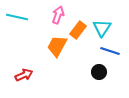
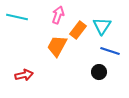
cyan triangle: moved 2 px up
red arrow: rotated 12 degrees clockwise
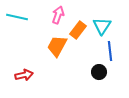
blue line: rotated 66 degrees clockwise
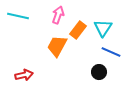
cyan line: moved 1 px right, 1 px up
cyan triangle: moved 1 px right, 2 px down
blue line: moved 1 px right, 1 px down; rotated 60 degrees counterclockwise
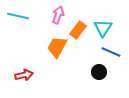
orange trapezoid: moved 1 px down
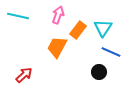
red arrow: rotated 30 degrees counterclockwise
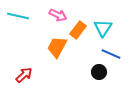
pink arrow: rotated 96 degrees clockwise
blue line: moved 2 px down
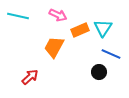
orange rectangle: moved 2 px right; rotated 30 degrees clockwise
orange trapezoid: moved 3 px left
red arrow: moved 6 px right, 2 px down
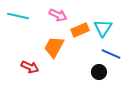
red arrow: moved 10 px up; rotated 66 degrees clockwise
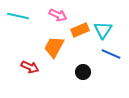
cyan triangle: moved 2 px down
black circle: moved 16 px left
